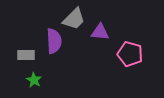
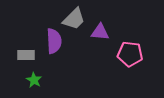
pink pentagon: rotated 10 degrees counterclockwise
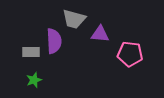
gray trapezoid: rotated 60 degrees clockwise
purple triangle: moved 2 px down
gray rectangle: moved 5 px right, 3 px up
green star: rotated 21 degrees clockwise
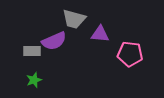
purple semicircle: rotated 70 degrees clockwise
gray rectangle: moved 1 px right, 1 px up
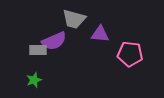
gray rectangle: moved 6 px right, 1 px up
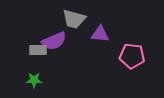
pink pentagon: moved 2 px right, 2 px down
green star: rotated 21 degrees clockwise
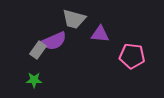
gray rectangle: rotated 54 degrees counterclockwise
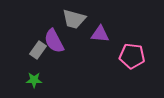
purple semicircle: rotated 85 degrees clockwise
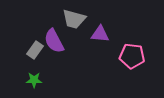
gray rectangle: moved 3 px left
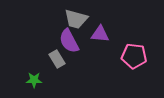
gray trapezoid: moved 2 px right
purple semicircle: moved 15 px right
gray rectangle: moved 22 px right, 9 px down; rotated 66 degrees counterclockwise
pink pentagon: moved 2 px right
